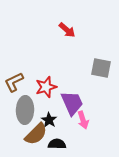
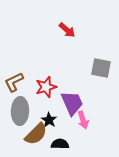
gray ellipse: moved 5 px left, 1 px down
black semicircle: moved 3 px right
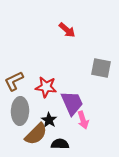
brown L-shape: moved 1 px up
red star: rotated 25 degrees clockwise
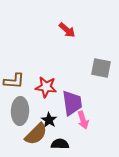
brown L-shape: rotated 150 degrees counterclockwise
purple trapezoid: rotated 16 degrees clockwise
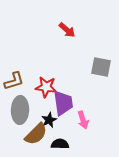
gray square: moved 1 px up
brown L-shape: rotated 20 degrees counterclockwise
purple trapezoid: moved 9 px left
gray ellipse: moved 1 px up
black star: rotated 14 degrees clockwise
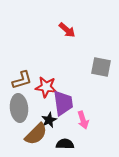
brown L-shape: moved 8 px right, 1 px up
gray ellipse: moved 1 px left, 2 px up; rotated 8 degrees counterclockwise
black semicircle: moved 5 px right
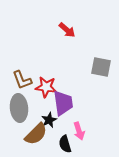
brown L-shape: rotated 85 degrees clockwise
pink arrow: moved 4 px left, 11 px down
black semicircle: rotated 108 degrees counterclockwise
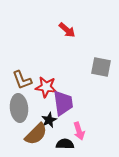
black semicircle: rotated 108 degrees clockwise
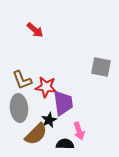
red arrow: moved 32 px left
